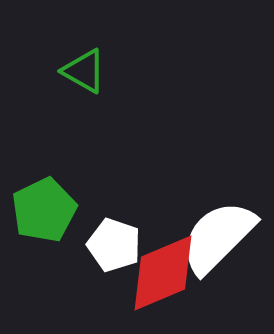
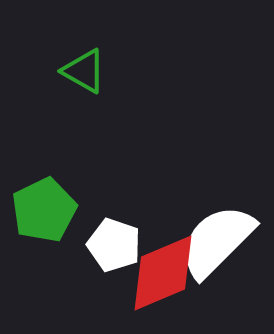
white semicircle: moved 1 px left, 4 px down
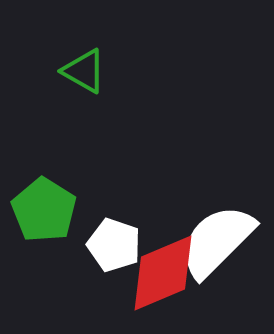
green pentagon: rotated 14 degrees counterclockwise
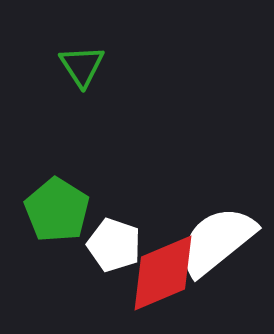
green triangle: moved 2 px left, 5 px up; rotated 27 degrees clockwise
green pentagon: moved 13 px right
white semicircle: rotated 6 degrees clockwise
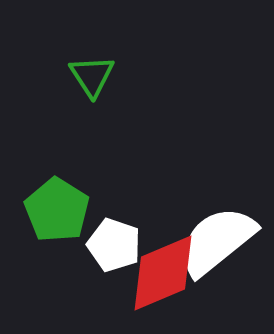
green triangle: moved 10 px right, 10 px down
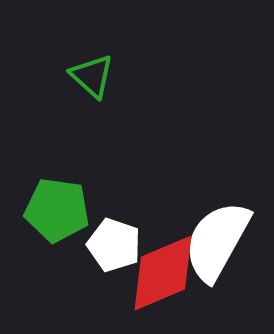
green triangle: rotated 15 degrees counterclockwise
green pentagon: rotated 24 degrees counterclockwise
white semicircle: rotated 22 degrees counterclockwise
